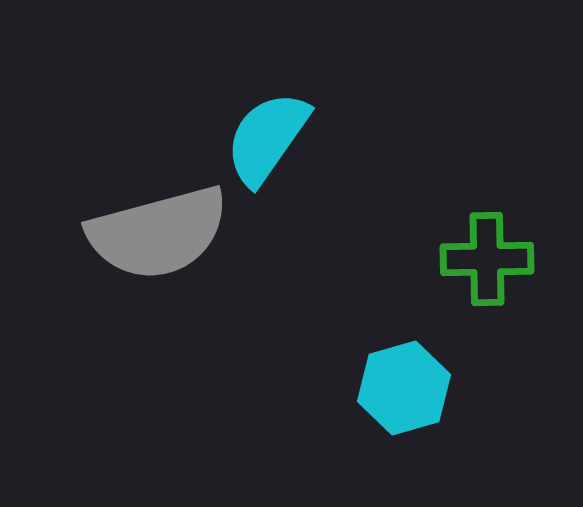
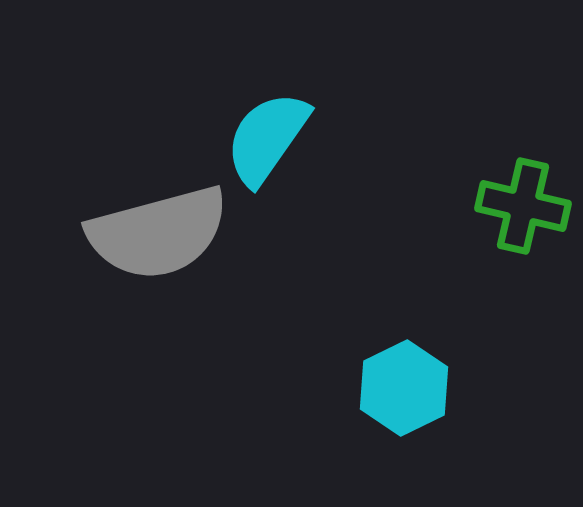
green cross: moved 36 px right, 53 px up; rotated 14 degrees clockwise
cyan hexagon: rotated 10 degrees counterclockwise
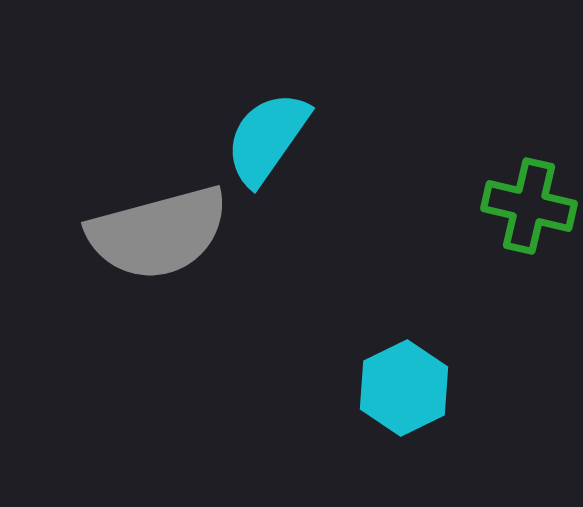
green cross: moved 6 px right
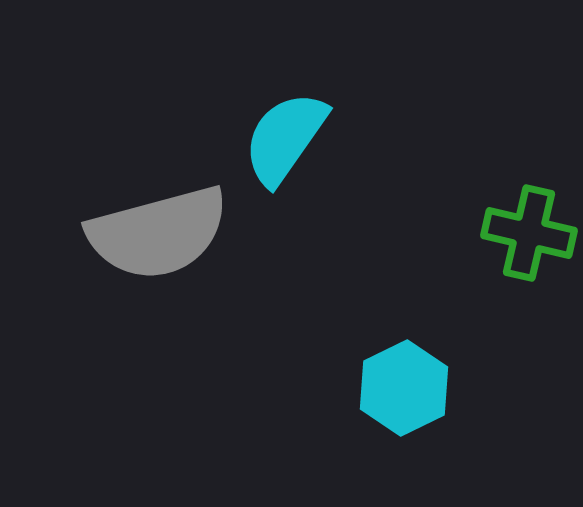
cyan semicircle: moved 18 px right
green cross: moved 27 px down
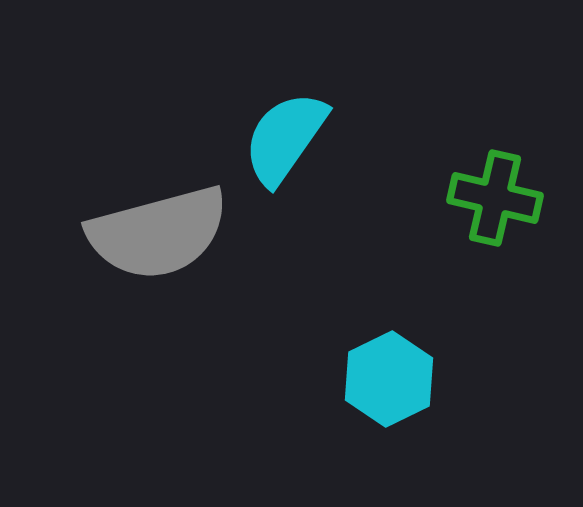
green cross: moved 34 px left, 35 px up
cyan hexagon: moved 15 px left, 9 px up
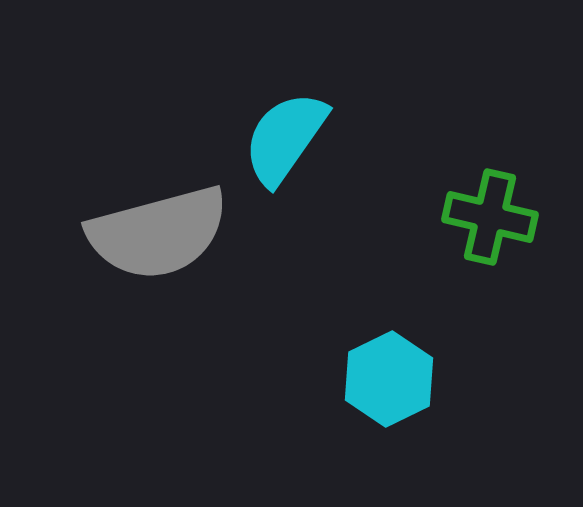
green cross: moved 5 px left, 19 px down
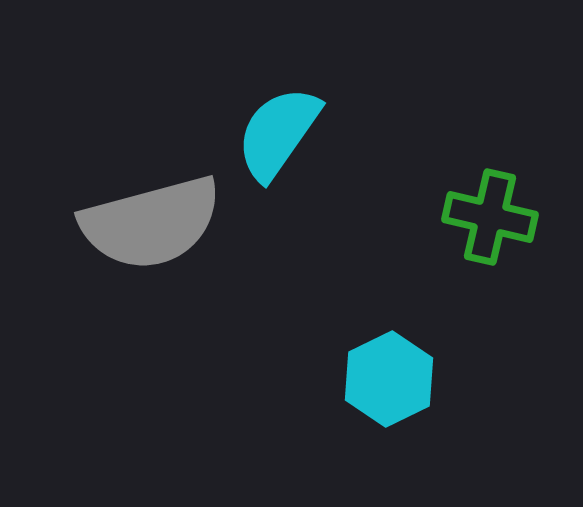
cyan semicircle: moved 7 px left, 5 px up
gray semicircle: moved 7 px left, 10 px up
